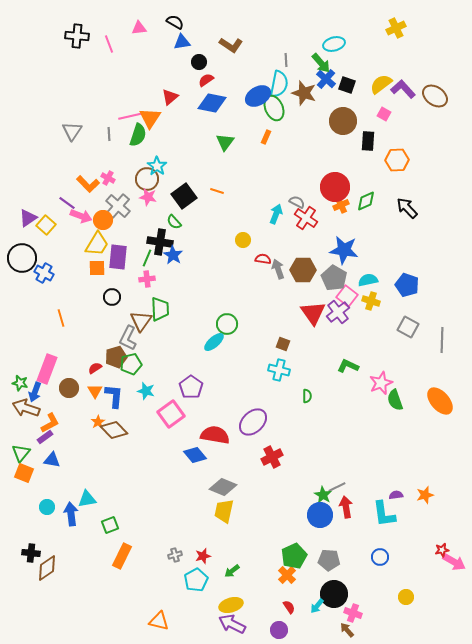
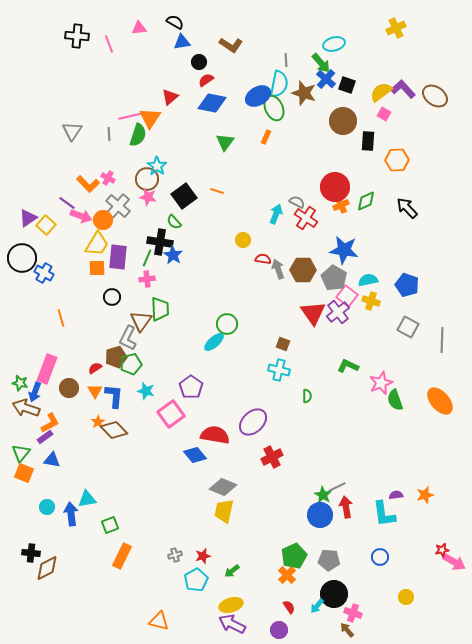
yellow semicircle at (381, 84): moved 8 px down
brown diamond at (47, 568): rotated 8 degrees clockwise
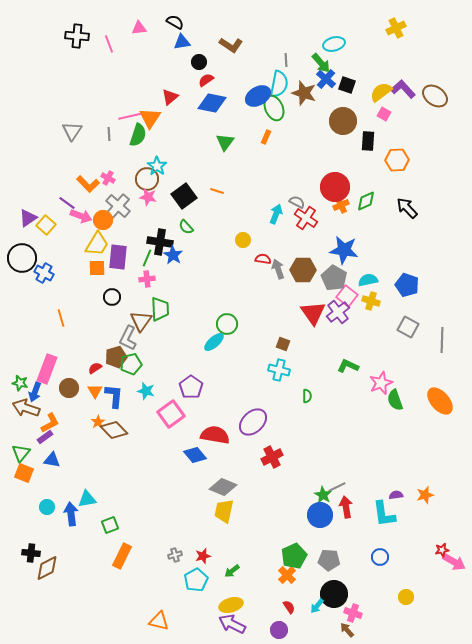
green semicircle at (174, 222): moved 12 px right, 5 px down
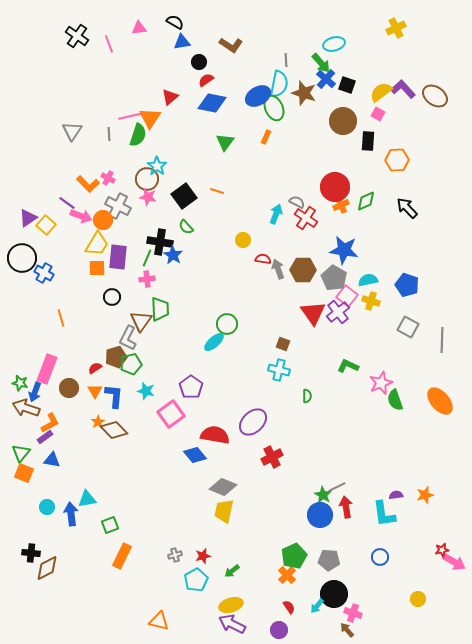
black cross at (77, 36): rotated 30 degrees clockwise
pink square at (384, 114): moved 6 px left
gray cross at (118, 206): rotated 15 degrees counterclockwise
yellow circle at (406, 597): moved 12 px right, 2 px down
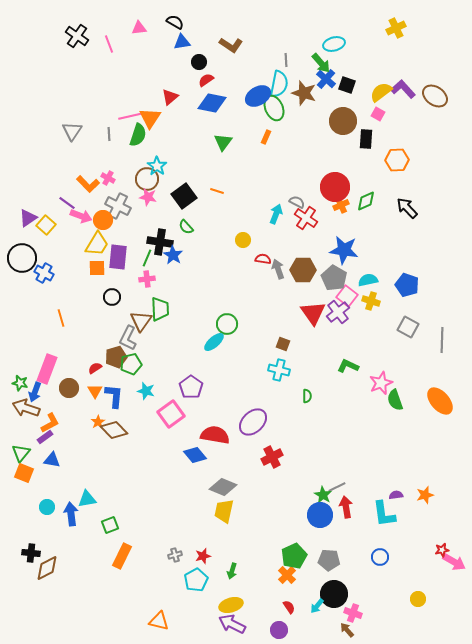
black rectangle at (368, 141): moved 2 px left, 2 px up
green triangle at (225, 142): moved 2 px left
green arrow at (232, 571): rotated 35 degrees counterclockwise
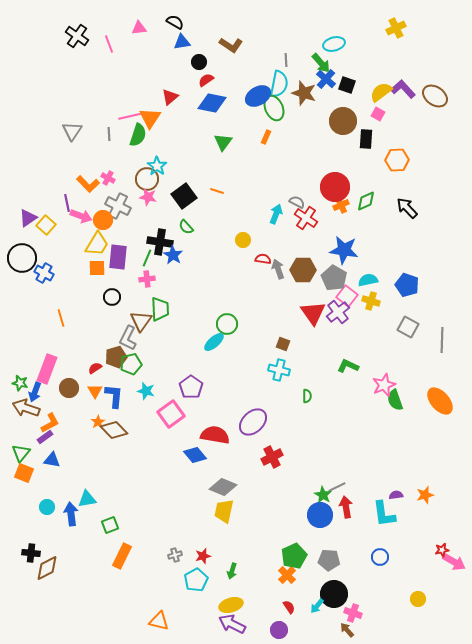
purple line at (67, 203): rotated 42 degrees clockwise
pink star at (381, 383): moved 3 px right, 2 px down
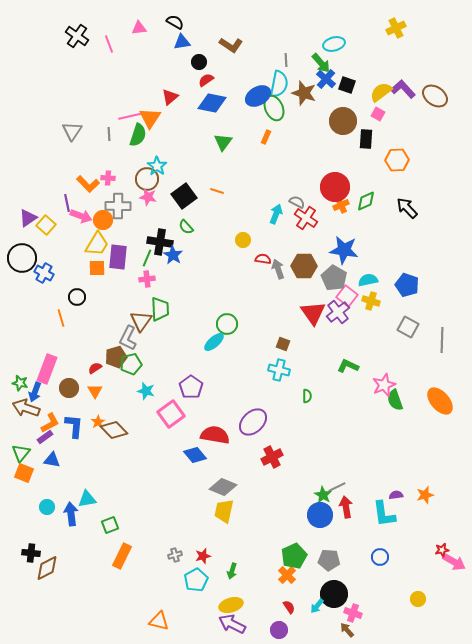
pink cross at (108, 178): rotated 24 degrees counterclockwise
gray cross at (118, 206): rotated 25 degrees counterclockwise
brown hexagon at (303, 270): moved 1 px right, 4 px up
black circle at (112, 297): moved 35 px left
blue L-shape at (114, 396): moved 40 px left, 30 px down
